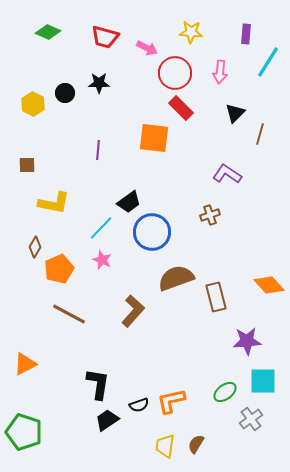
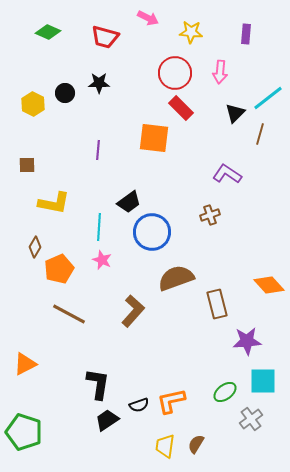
pink arrow at (147, 48): moved 1 px right, 30 px up
cyan line at (268, 62): moved 36 px down; rotated 20 degrees clockwise
cyan line at (101, 228): moved 2 px left, 1 px up; rotated 40 degrees counterclockwise
brown rectangle at (216, 297): moved 1 px right, 7 px down
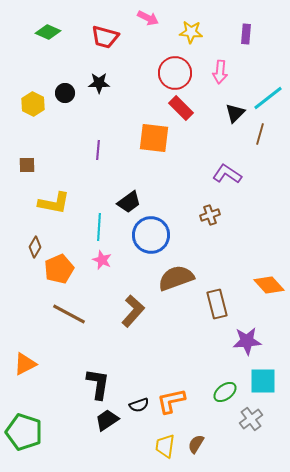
blue circle at (152, 232): moved 1 px left, 3 px down
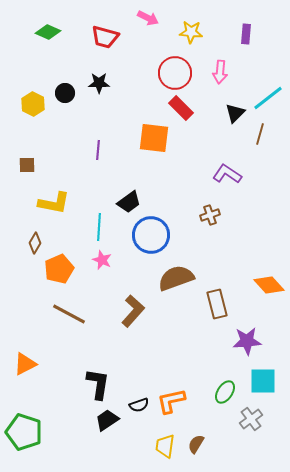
brown diamond at (35, 247): moved 4 px up
green ellipse at (225, 392): rotated 20 degrees counterclockwise
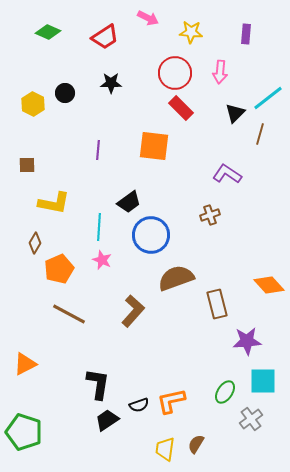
red trapezoid at (105, 37): rotated 48 degrees counterclockwise
black star at (99, 83): moved 12 px right
orange square at (154, 138): moved 8 px down
yellow trapezoid at (165, 446): moved 3 px down
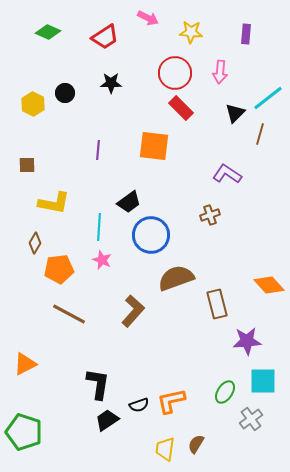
orange pentagon at (59, 269): rotated 16 degrees clockwise
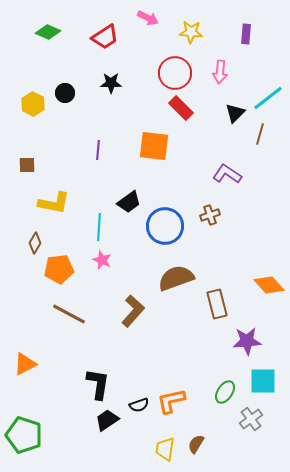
blue circle at (151, 235): moved 14 px right, 9 px up
green pentagon at (24, 432): moved 3 px down
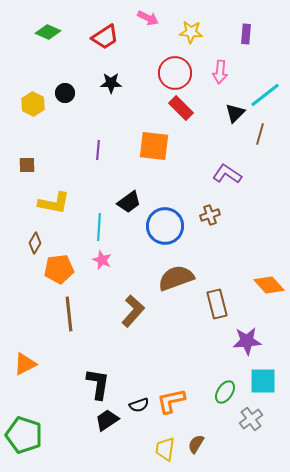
cyan line at (268, 98): moved 3 px left, 3 px up
brown line at (69, 314): rotated 56 degrees clockwise
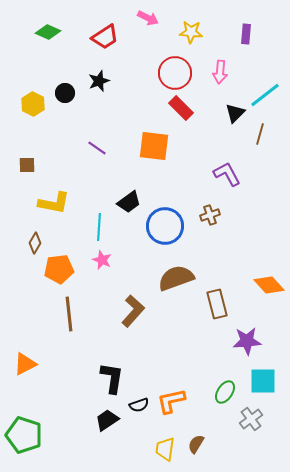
black star at (111, 83): moved 12 px left, 2 px up; rotated 20 degrees counterclockwise
purple line at (98, 150): moved 1 px left, 2 px up; rotated 60 degrees counterclockwise
purple L-shape at (227, 174): rotated 28 degrees clockwise
black L-shape at (98, 384): moved 14 px right, 6 px up
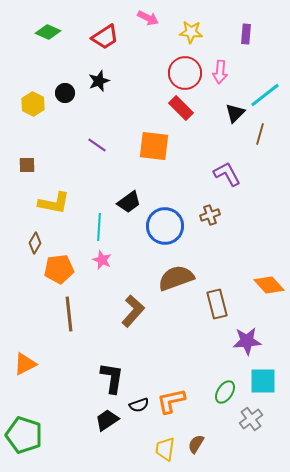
red circle at (175, 73): moved 10 px right
purple line at (97, 148): moved 3 px up
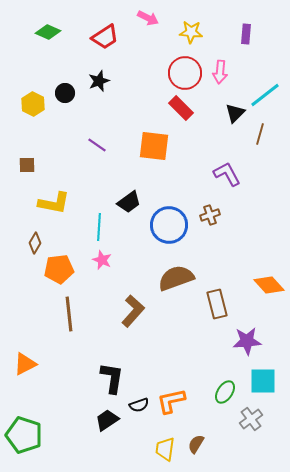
blue circle at (165, 226): moved 4 px right, 1 px up
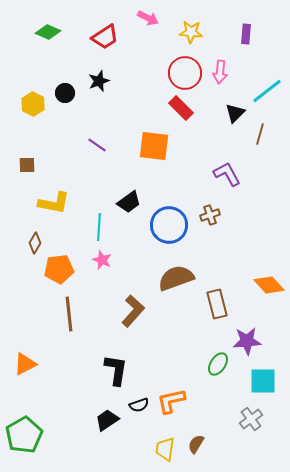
cyan line at (265, 95): moved 2 px right, 4 px up
black L-shape at (112, 378): moved 4 px right, 8 px up
green ellipse at (225, 392): moved 7 px left, 28 px up
green pentagon at (24, 435): rotated 24 degrees clockwise
